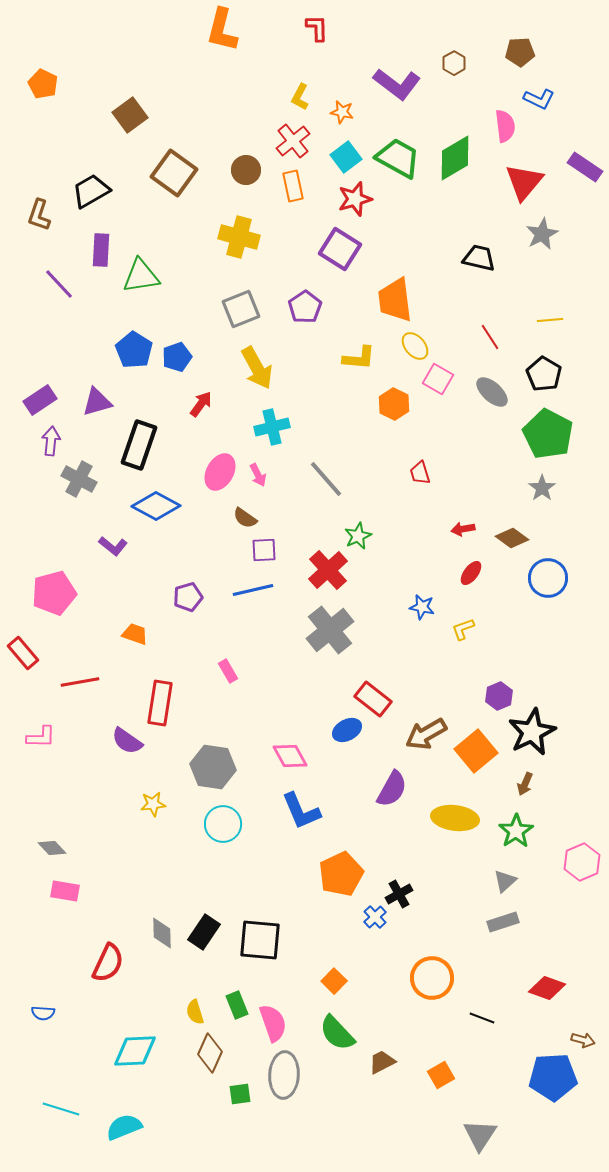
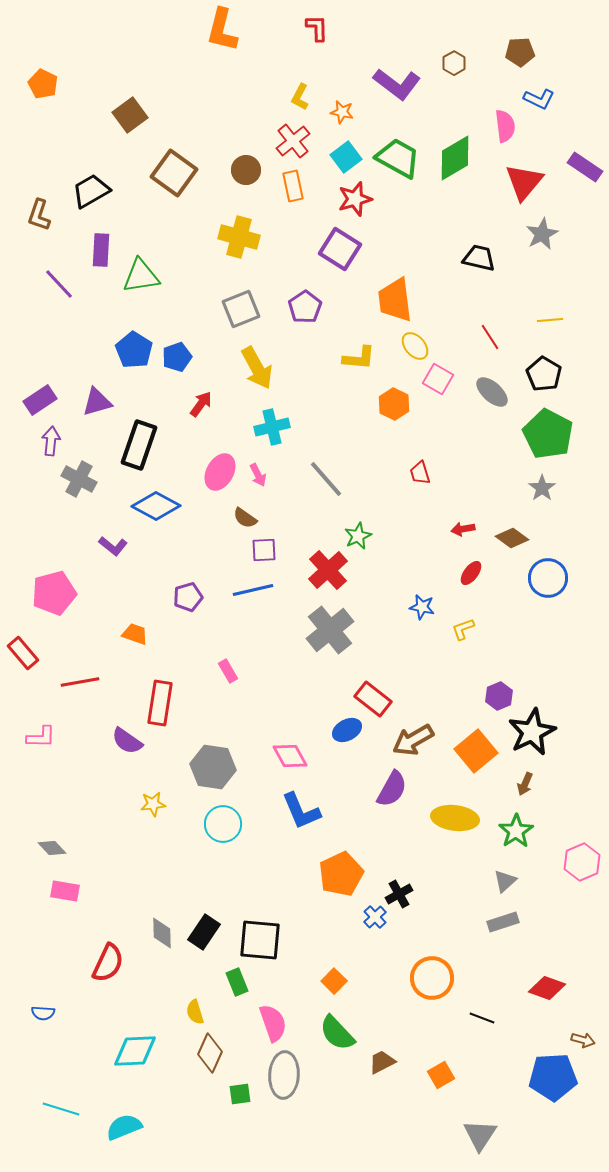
brown arrow at (426, 734): moved 13 px left, 6 px down
green rectangle at (237, 1005): moved 23 px up
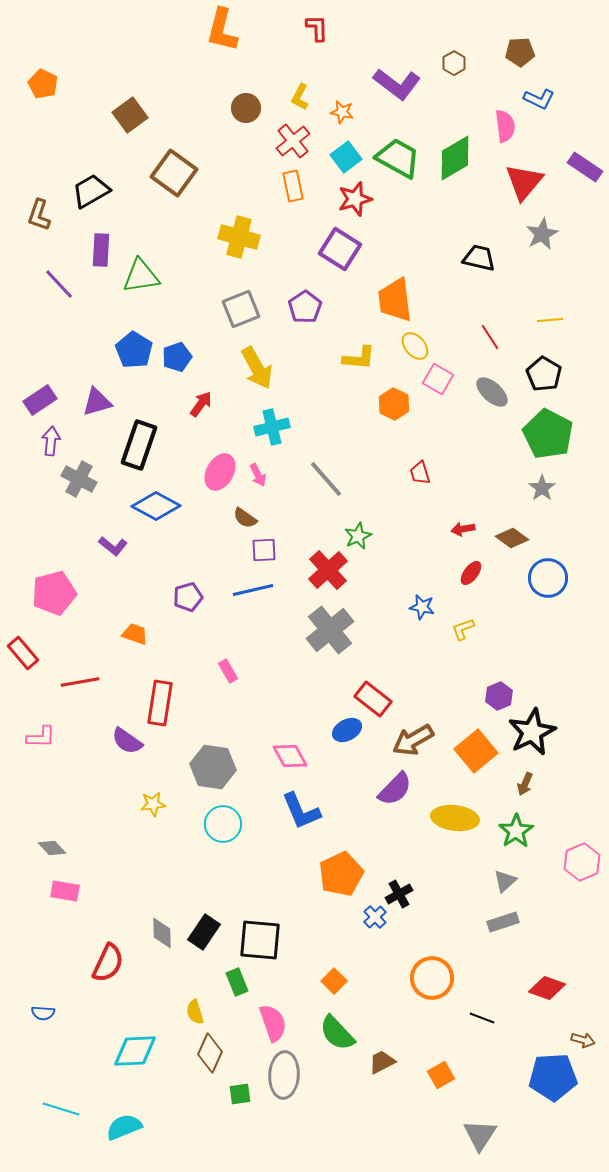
brown circle at (246, 170): moved 62 px up
purple semicircle at (392, 789): moved 3 px right; rotated 15 degrees clockwise
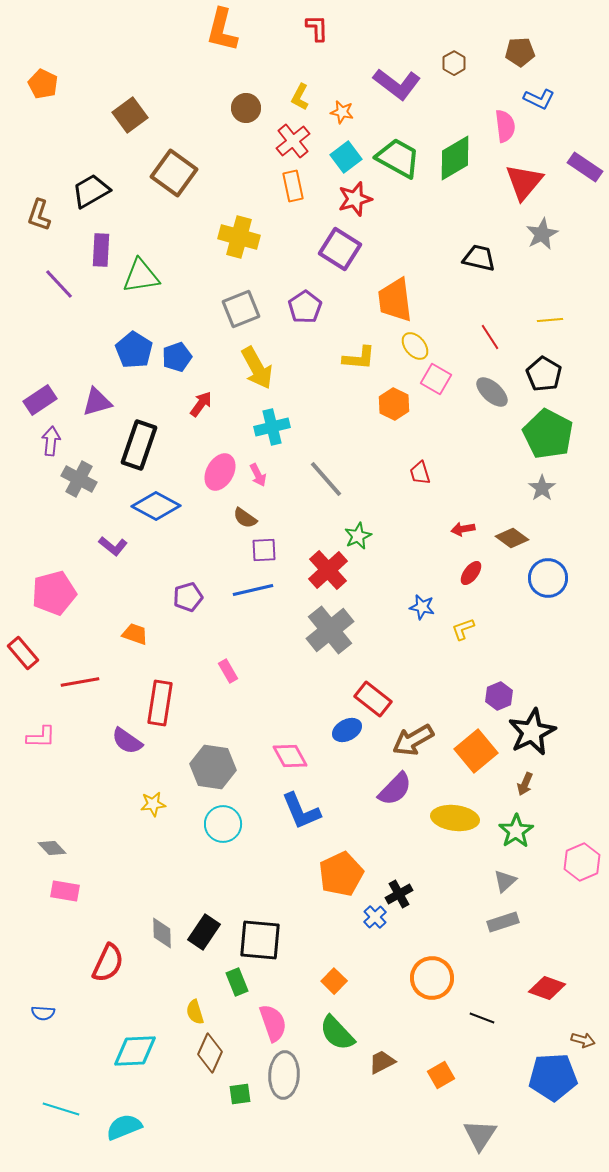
pink square at (438, 379): moved 2 px left
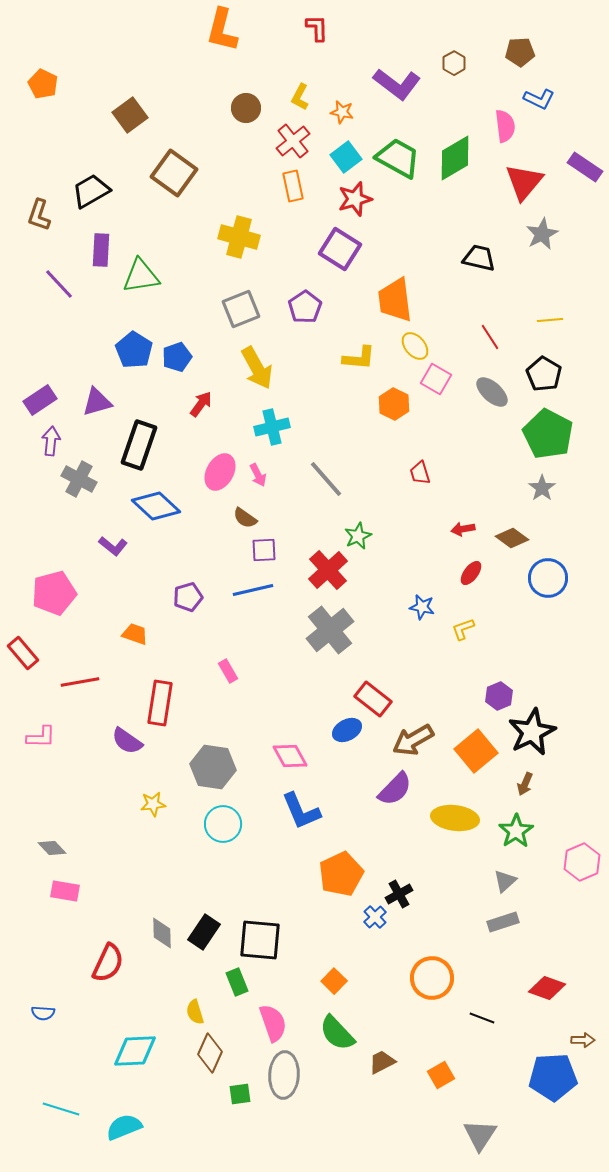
blue diamond at (156, 506): rotated 15 degrees clockwise
brown arrow at (583, 1040): rotated 15 degrees counterclockwise
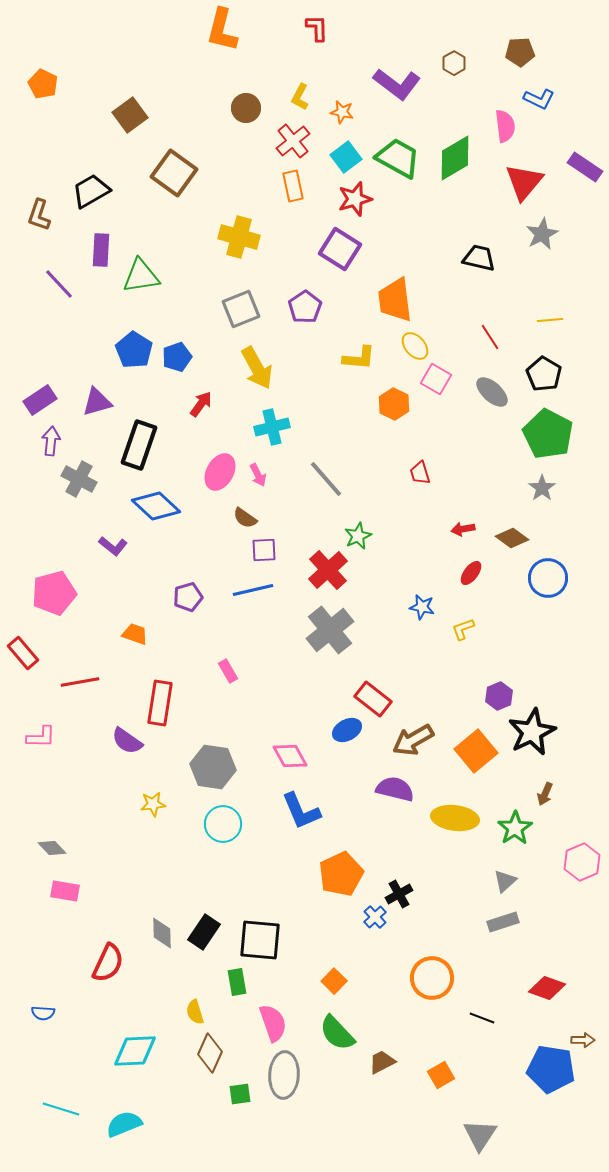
brown arrow at (525, 784): moved 20 px right, 10 px down
purple semicircle at (395, 789): rotated 120 degrees counterclockwise
green star at (516, 831): moved 1 px left, 3 px up
green rectangle at (237, 982): rotated 12 degrees clockwise
blue pentagon at (553, 1077): moved 2 px left, 8 px up; rotated 12 degrees clockwise
cyan semicircle at (124, 1127): moved 3 px up
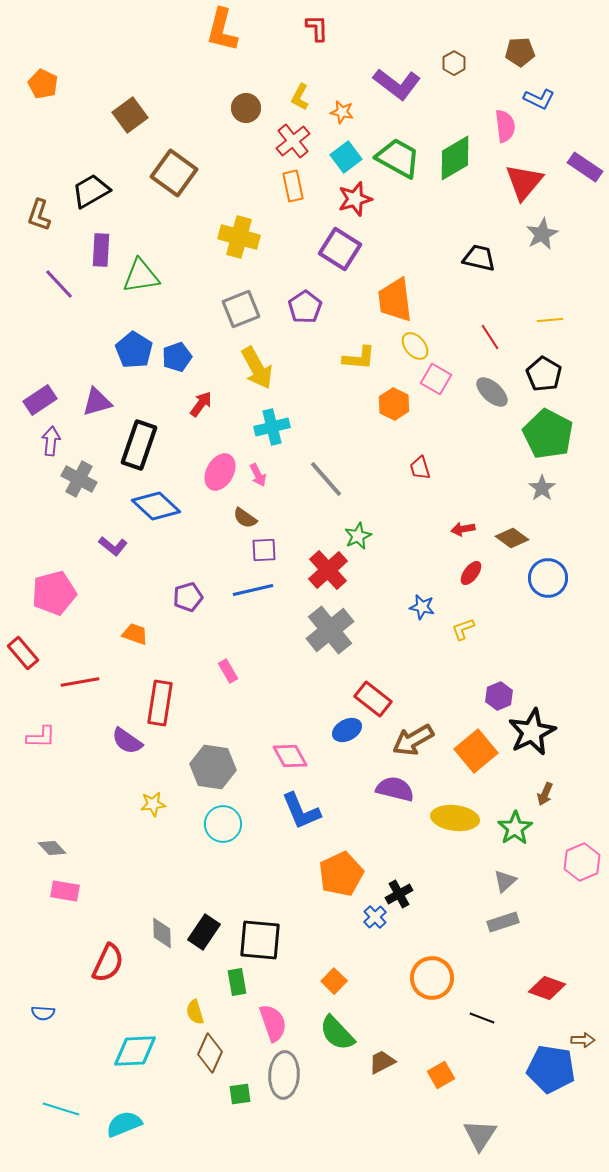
red trapezoid at (420, 473): moved 5 px up
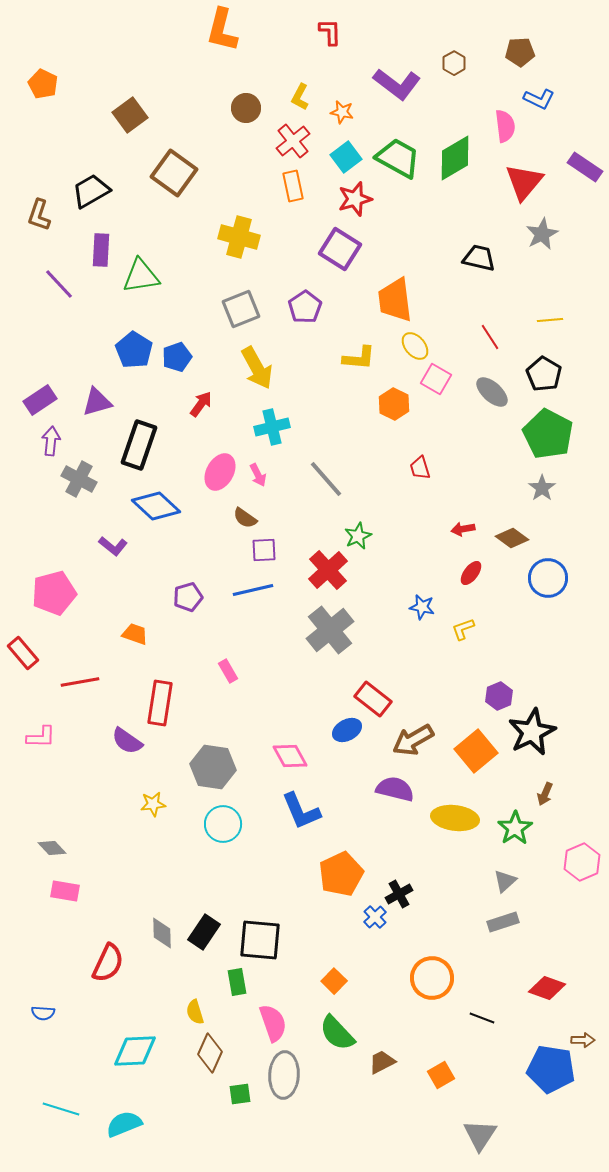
red L-shape at (317, 28): moved 13 px right, 4 px down
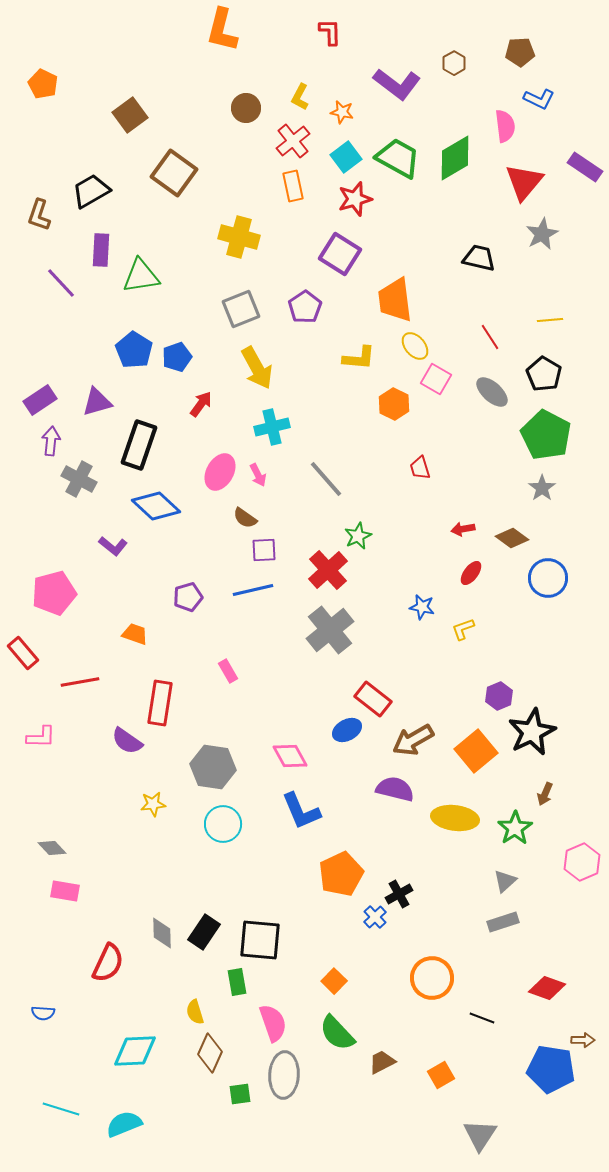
purple square at (340, 249): moved 5 px down
purple line at (59, 284): moved 2 px right, 1 px up
green pentagon at (548, 434): moved 2 px left, 1 px down
